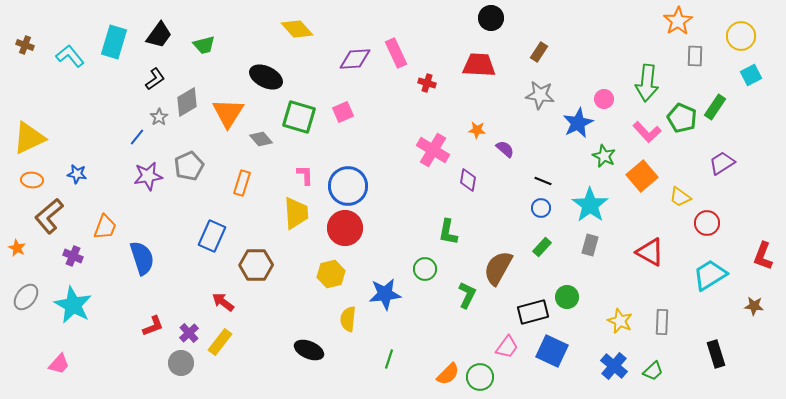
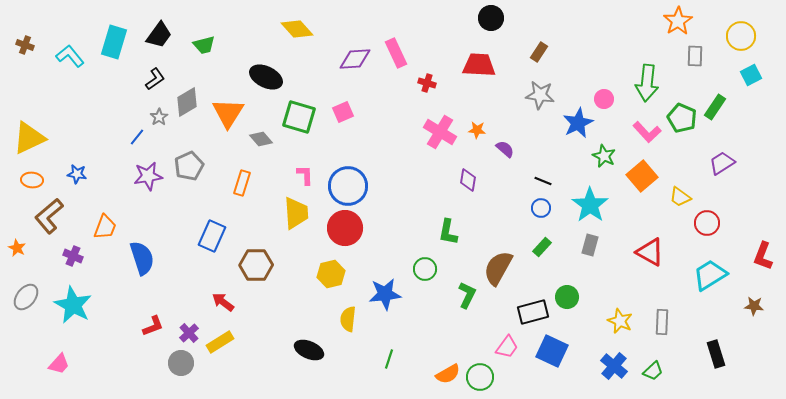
pink cross at (433, 150): moved 7 px right, 18 px up
yellow rectangle at (220, 342): rotated 20 degrees clockwise
orange semicircle at (448, 374): rotated 15 degrees clockwise
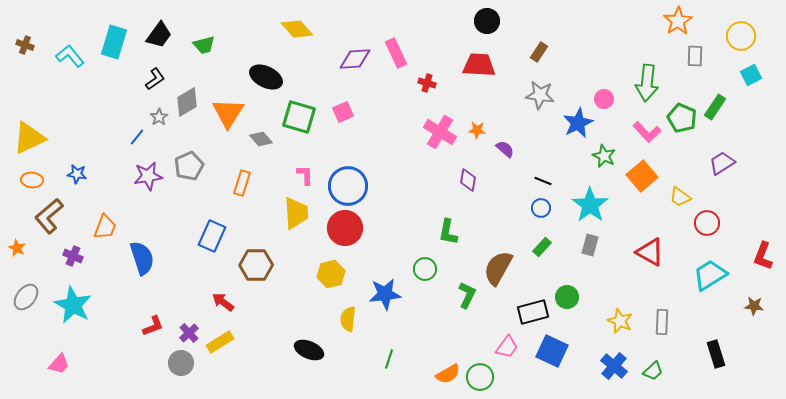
black circle at (491, 18): moved 4 px left, 3 px down
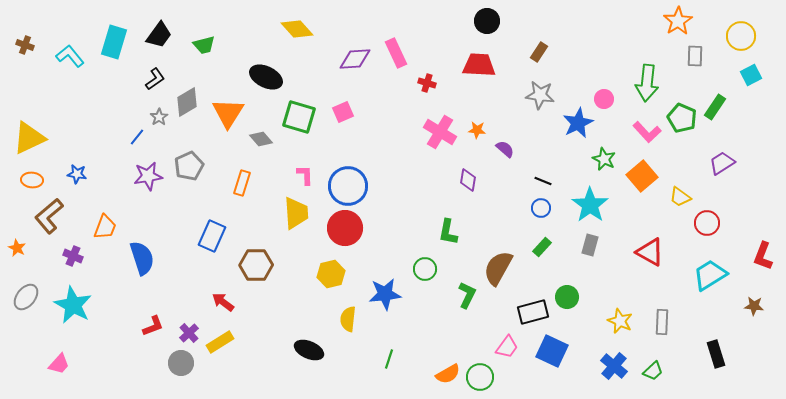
green star at (604, 156): moved 3 px down
